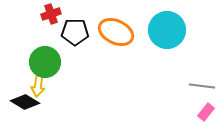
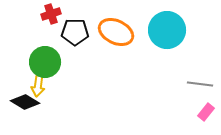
gray line: moved 2 px left, 2 px up
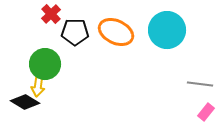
red cross: rotated 24 degrees counterclockwise
green circle: moved 2 px down
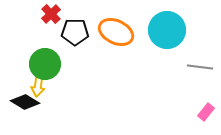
gray line: moved 17 px up
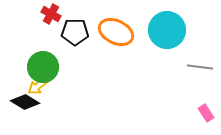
red cross: rotated 18 degrees counterclockwise
green circle: moved 2 px left, 3 px down
yellow arrow: rotated 45 degrees clockwise
pink rectangle: moved 1 px down; rotated 72 degrees counterclockwise
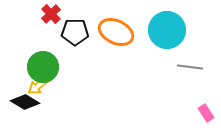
red cross: rotated 18 degrees clockwise
gray line: moved 10 px left
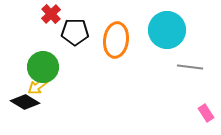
orange ellipse: moved 8 px down; rotated 72 degrees clockwise
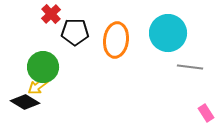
cyan circle: moved 1 px right, 3 px down
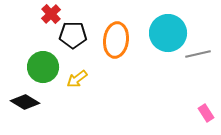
black pentagon: moved 2 px left, 3 px down
gray line: moved 8 px right, 13 px up; rotated 20 degrees counterclockwise
yellow arrow: moved 39 px right, 7 px up
